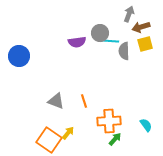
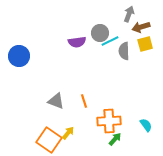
cyan line: rotated 30 degrees counterclockwise
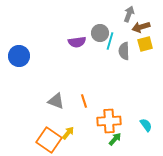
cyan line: rotated 48 degrees counterclockwise
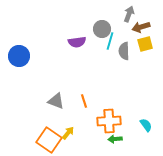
gray circle: moved 2 px right, 4 px up
green arrow: rotated 136 degrees counterclockwise
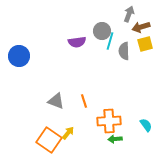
gray circle: moved 2 px down
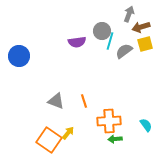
gray semicircle: rotated 54 degrees clockwise
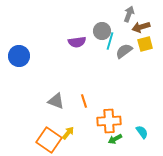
cyan semicircle: moved 4 px left, 7 px down
green arrow: rotated 24 degrees counterclockwise
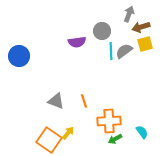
cyan line: moved 1 px right, 10 px down; rotated 18 degrees counterclockwise
